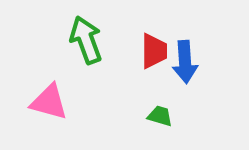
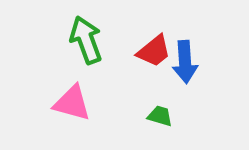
red trapezoid: rotated 51 degrees clockwise
pink triangle: moved 23 px right, 1 px down
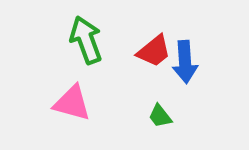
green trapezoid: rotated 144 degrees counterclockwise
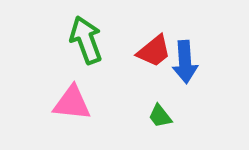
pink triangle: rotated 9 degrees counterclockwise
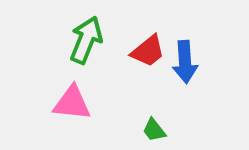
green arrow: rotated 42 degrees clockwise
red trapezoid: moved 6 px left
green trapezoid: moved 6 px left, 14 px down
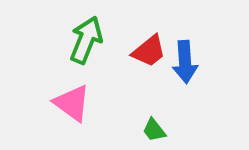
red trapezoid: moved 1 px right
pink triangle: rotated 30 degrees clockwise
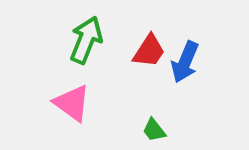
red trapezoid: rotated 18 degrees counterclockwise
blue arrow: rotated 27 degrees clockwise
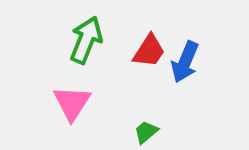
pink triangle: rotated 27 degrees clockwise
green trapezoid: moved 8 px left, 2 px down; rotated 88 degrees clockwise
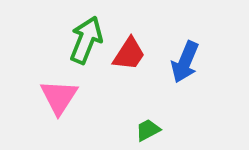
red trapezoid: moved 20 px left, 3 px down
pink triangle: moved 13 px left, 6 px up
green trapezoid: moved 2 px right, 2 px up; rotated 12 degrees clockwise
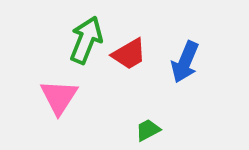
red trapezoid: rotated 27 degrees clockwise
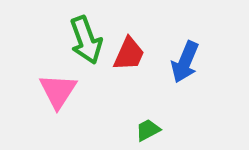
green arrow: rotated 138 degrees clockwise
red trapezoid: rotated 36 degrees counterclockwise
pink triangle: moved 1 px left, 6 px up
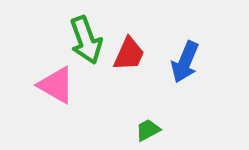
pink triangle: moved 2 px left, 6 px up; rotated 33 degrees counterclockwise
